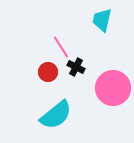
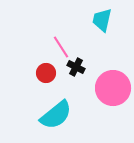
red circle: moved 2 px left, 1 px down
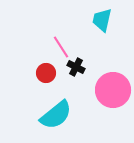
pink circle: moved 2 px down
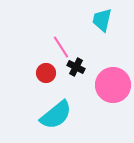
pink circle: moved 5 px up
